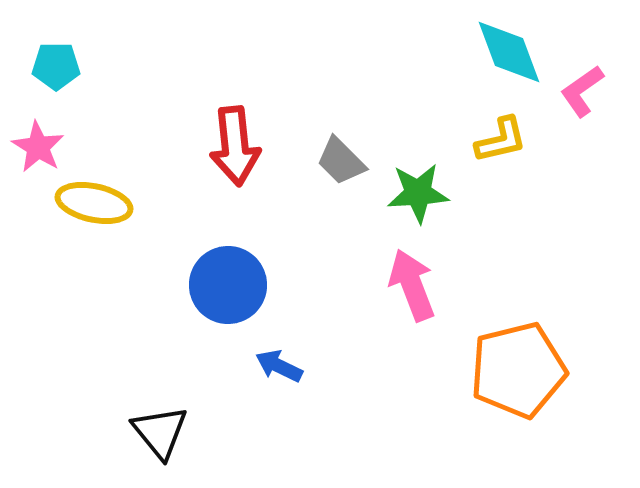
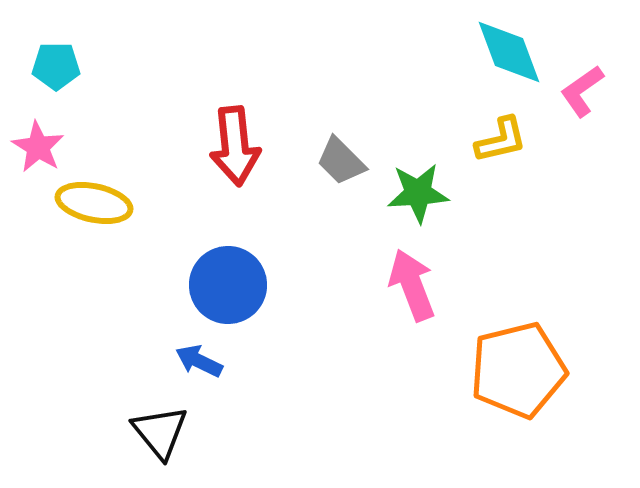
blue arrow: moved 80 px left, 5 px up
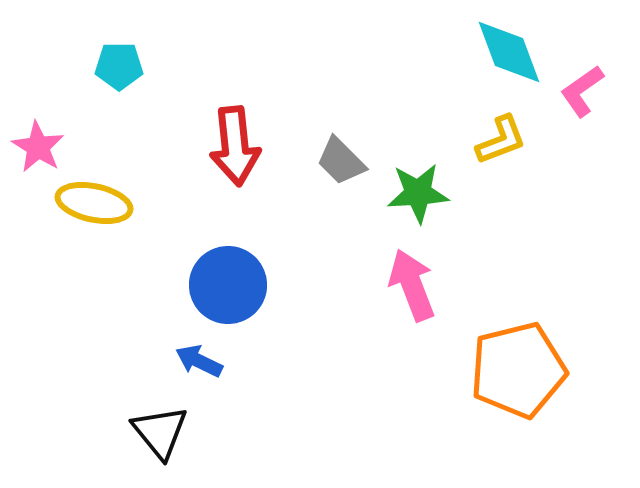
cyan pentagon: moved 63 px right
yellow L-shape: rotated 8 degrees counterclockwise
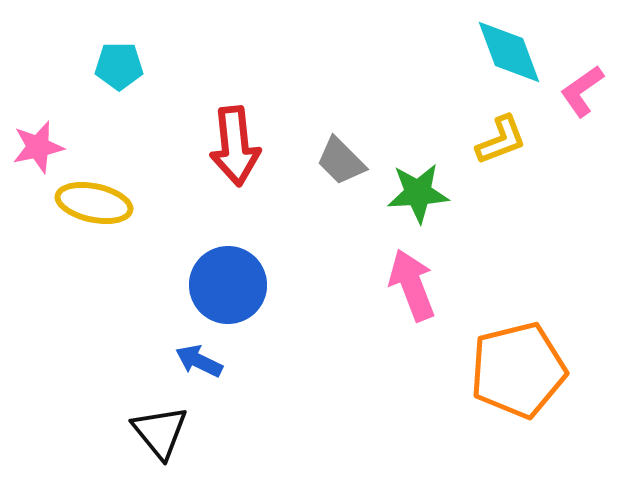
pink star: rotated 28 degrees clockwise
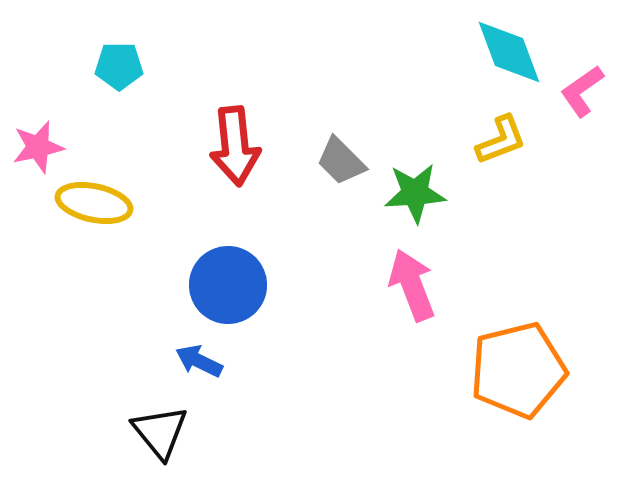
green star: moved 3 px left
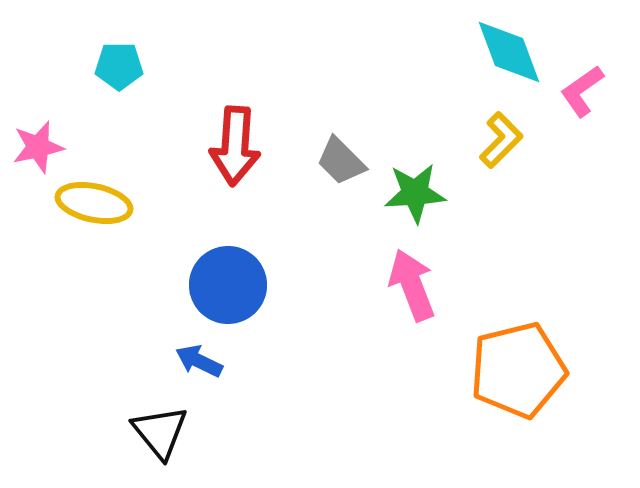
yellow L-shape: rotated 24 degrees counterclockwise
red arrow: rotated 10 degrees clockwise
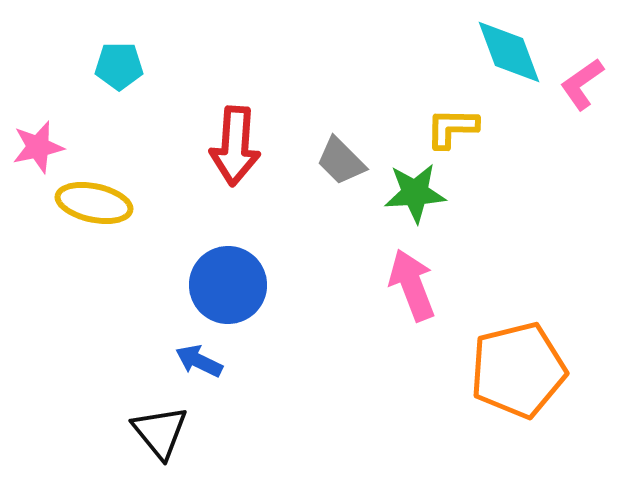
pink L-shape: moved 7 px up
yellow L-shape: moved 49 px left, 12 px up; rotated 134 degrees counterclockwise
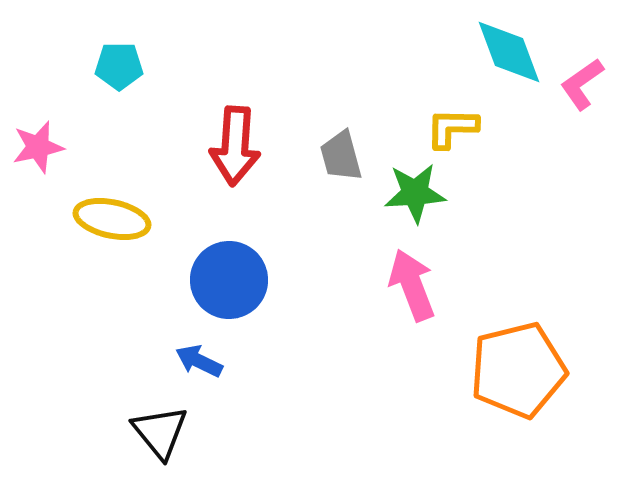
gray trapezoid: moved 5 px up; rotated 30 degrees clockwise
yellow ellipse: moved 18 px right, 16 px down
blue circle: moved 1 px right, 5 px up
